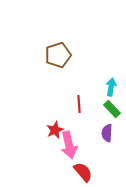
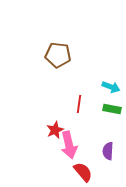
brown pentagon: rotated 25 degrees clockwise
cyan arrow: rotated 102 degrees clockwise
red line: rotated 12 degrees clockwise
green rectangle: rotated 36 degrees counterclockwise
purple semicircle: moved 1 px right, 18 px down
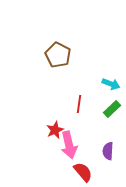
brown pentagon: rotated 20 degrees clockwise
cyan arrow: moved 3 px up
green rectangle: rotated 54 degrees counterclockwise
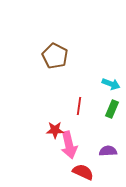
brown pentagon: moved 3 px left, 1 px down
red line: moved 2 px down
green rectangle: rotated 24 degrees counterclockwise
red star: rotated 24 degrees clockwise
purple semicircle: rotated 84 degrees clockwise
red semicircle: rotated 25 degrees counterclockwise
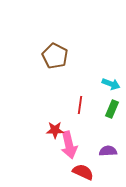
red line: moved 1 px right, 1 px up
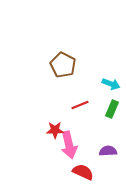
brown pentagon: moved 8 px right, 9 px down
red line: rotated 60 degrees clockwise
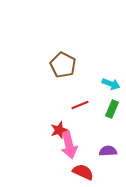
red star: moved 4 px right; rotated 18 degrees counterclockwise
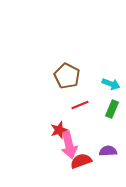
brown pentagon: moved 4 px right, 11 px down
red semicircle: moved 2 px left, 11 px up; rotated 45 degrees counterclockwise
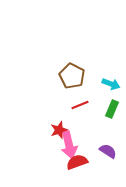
brown pentagon: moved 5 px right
purple semicircle: rotated 36 degrees clockwise
red semicircle: moved 4 px left, 1 px down
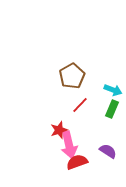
brown pentagon: rotated 15 degrees clockwise
cyan arrow: moved 2 px right, 6 px down
red line: rotated 24 degrees counterclockwise
